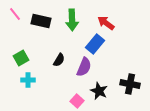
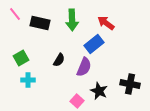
black rectangle: moved 1 px left, 2 px down
blue rectangle: moved 1 px left; rotated 12 degrees clockwise
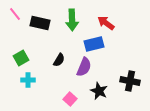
blue rectangle: rotated 24 degrees clockwise
black cross: moved 3 px up
pink square: moved 7 px left, 2 px up
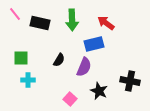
green square: rotated 28 degrees clockwise
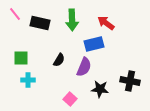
black star: moved 1 px right, 2 px up; rotated 18 degrees counterclockwise
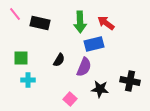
green arrow: moved 8 px right, 2 px down
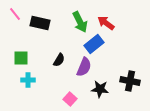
green arrow: rotated 25 degrees counterclockwise
blue rectangle: rotated 24 degrees counterclockwise
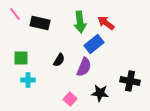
green arrow: rotated 20 degrees clockwise
black star: moved 4 px down
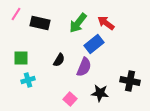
pink line: moved 1 px right; rotated 72 degrees clockwise
green arrow: moved 2 px left, 1 px down; rotated 45 degrees clockwise
cyan cross: rotated 16 degrees counterclockwise
